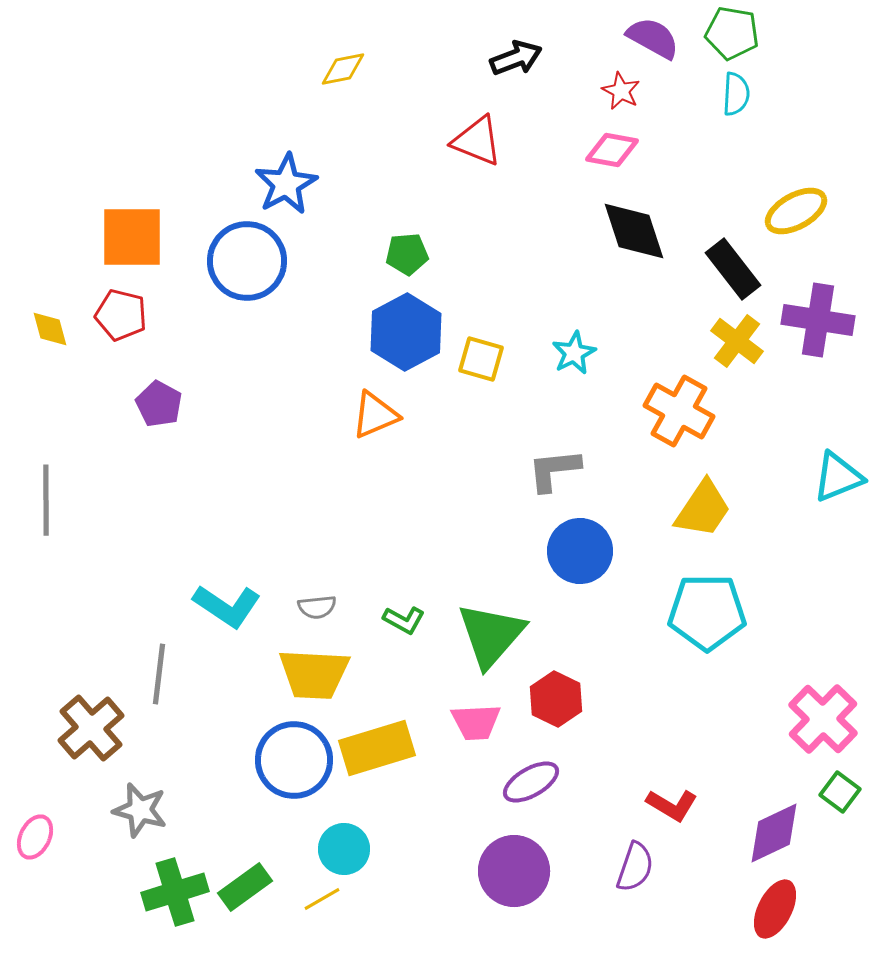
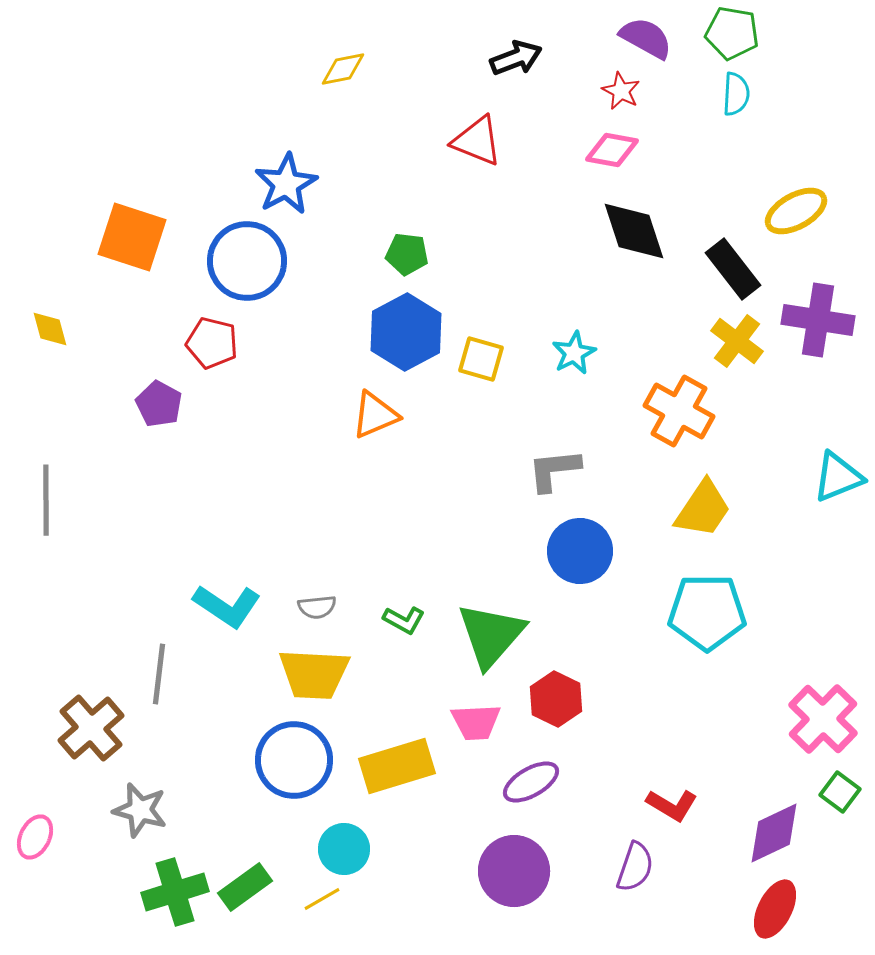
purple semicircle at (653, 38): moved 7 px left
orange square at (132, 237): rotated 18 degrees clockwise
green pentagon at (407, 254): rotated 12 degrees clockwise
red pentagon at (121, 315): moved 91 px right, 28 px down
yellow rectangle at (377, 748): moved 20 px right, 18 px down
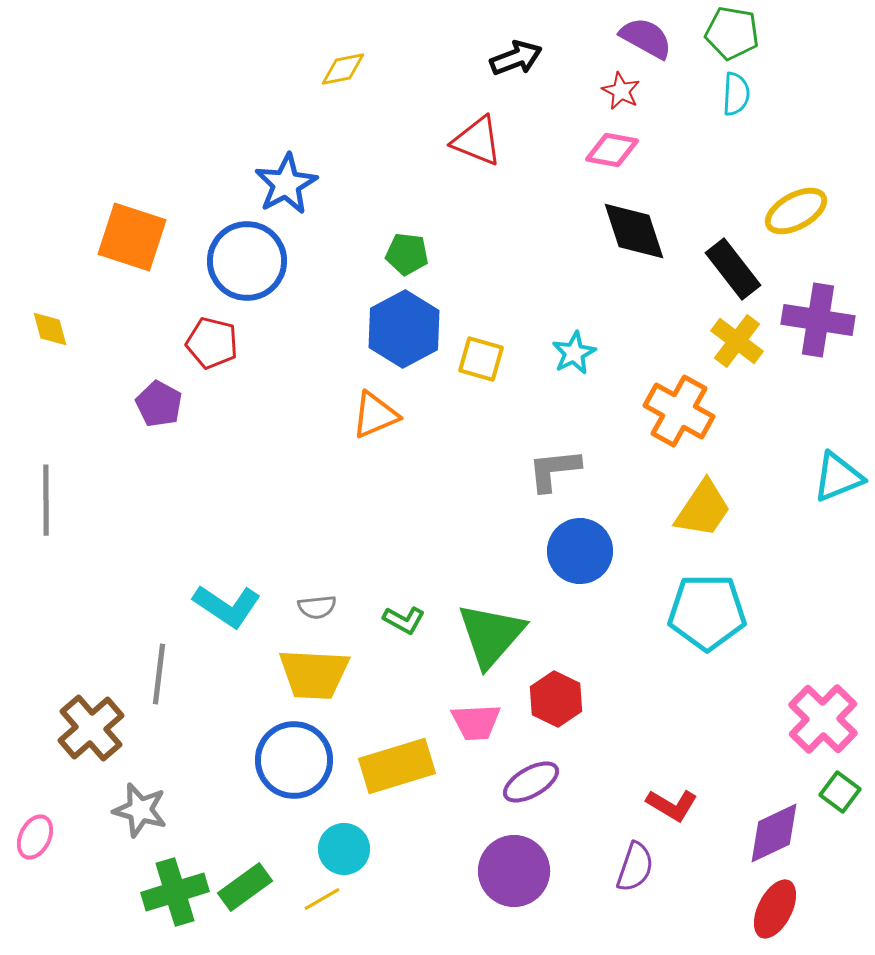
blue hexagon at (406, 332): moved 2 px left, 3 px up
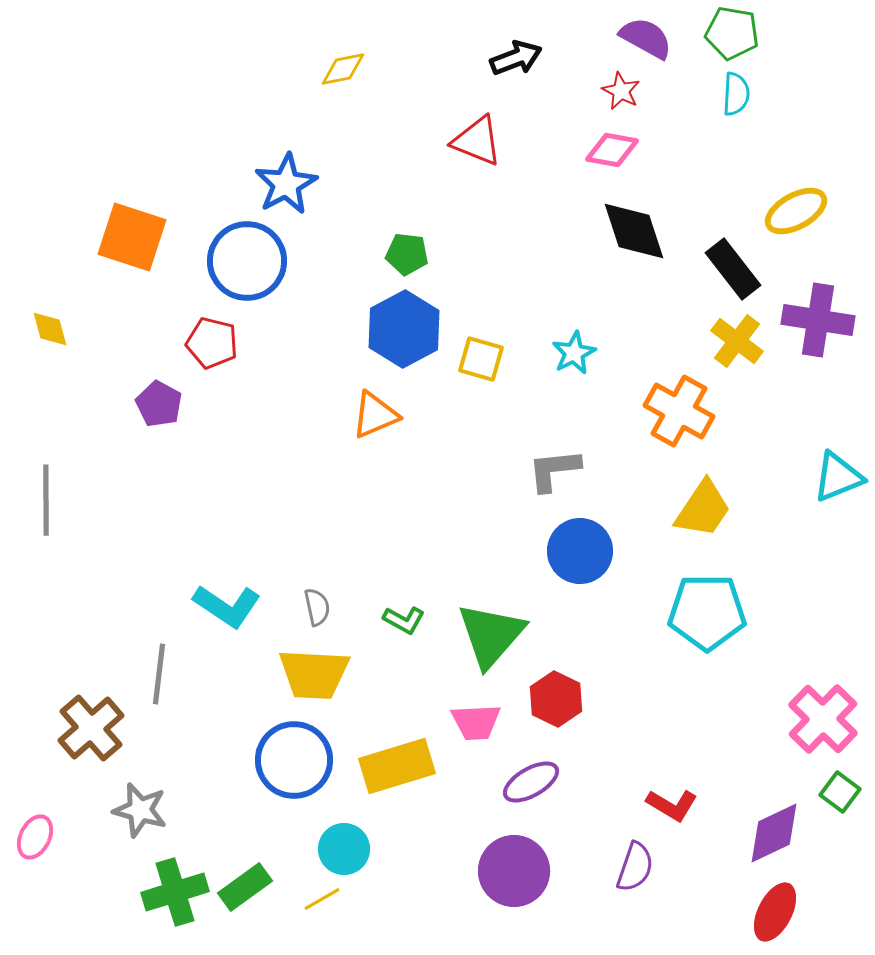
gray semicircle at (317, 607): rotated 96 degrees counterclockwise
red ellipse at (775, 909): moved 3 px down
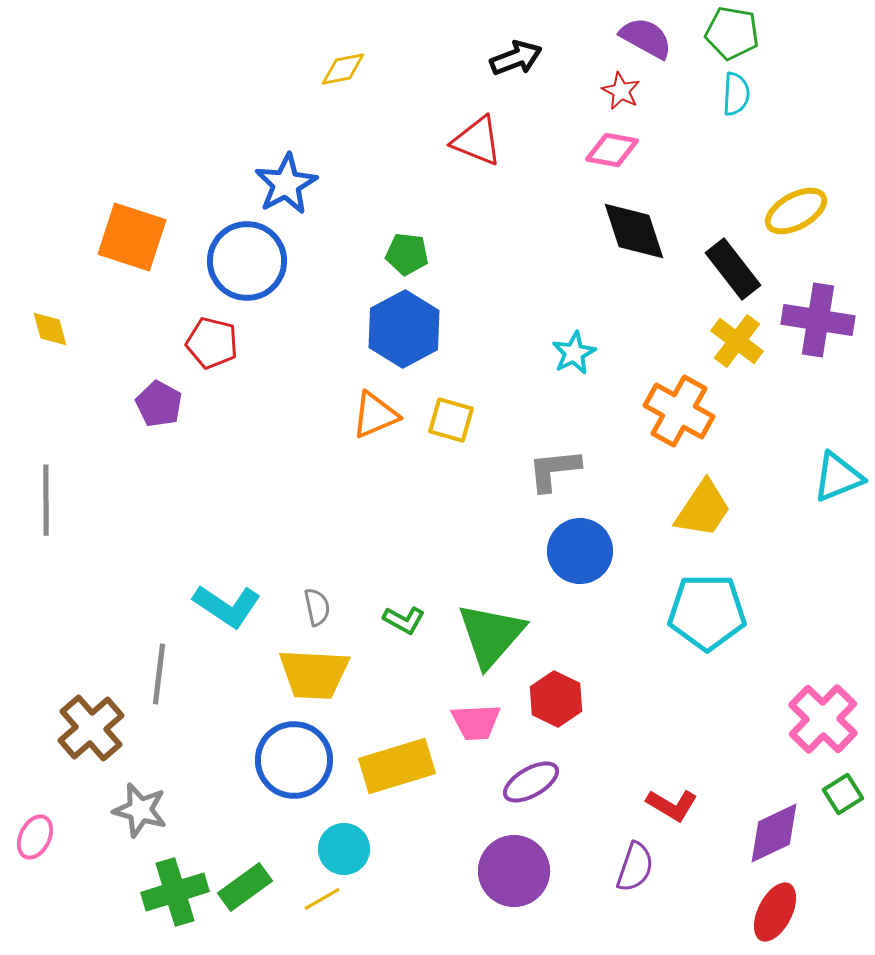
yellow square at (481, 359): moved 30 px left, 61 px down
green square at (840, 792): moved 3 px right, 2 px down; rotated 21 degrees clockwise
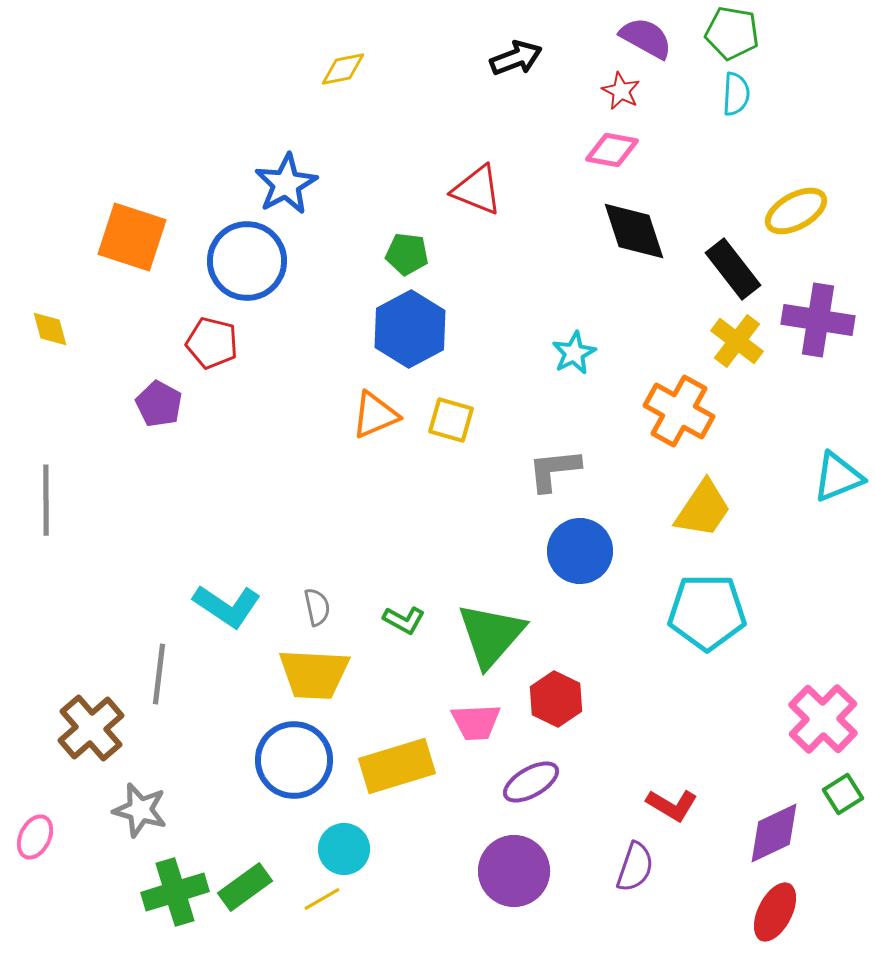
red triangle at (477, 141): moved 49 px down
blue hexagon at (404, 329): moved 6 px right
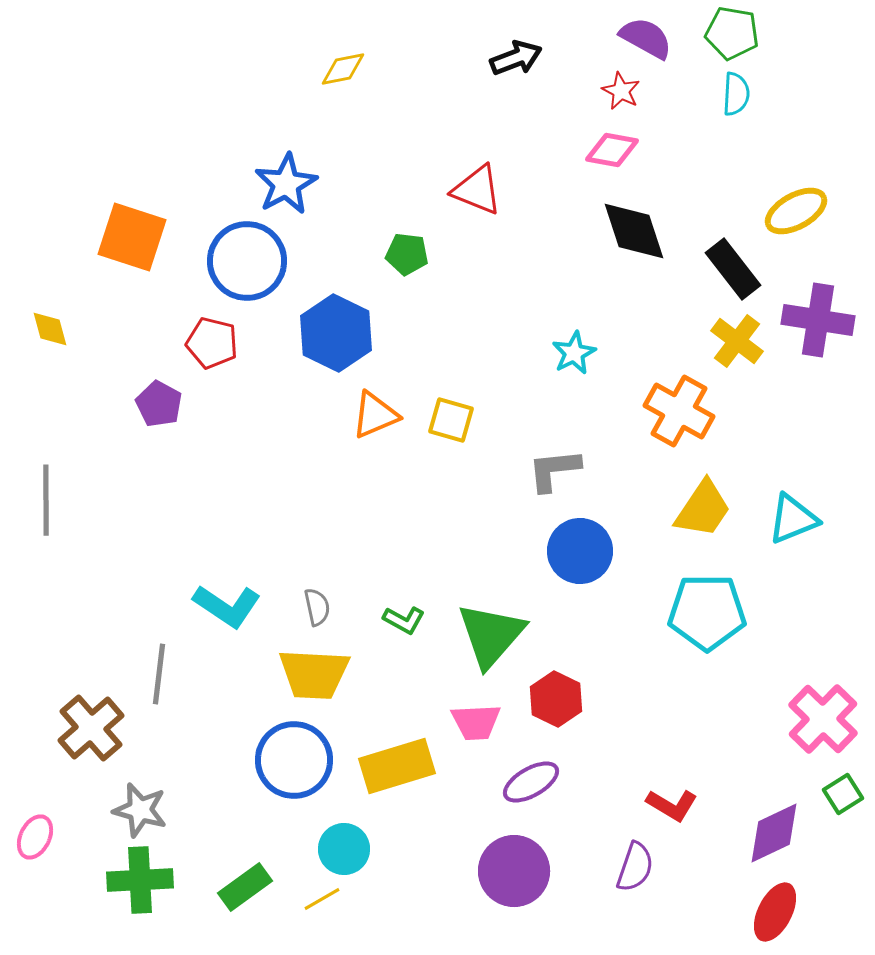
blue hexagon at (410, 329): moved 74 px left, 4 px down; rotated 6 degrees counterclockwise
cyan triangle at (838, 477): moved 45 px left, 42 px down
green cross at (175, 892): moved 35 px left, 12 px up; rotated 14 degrees clockwise
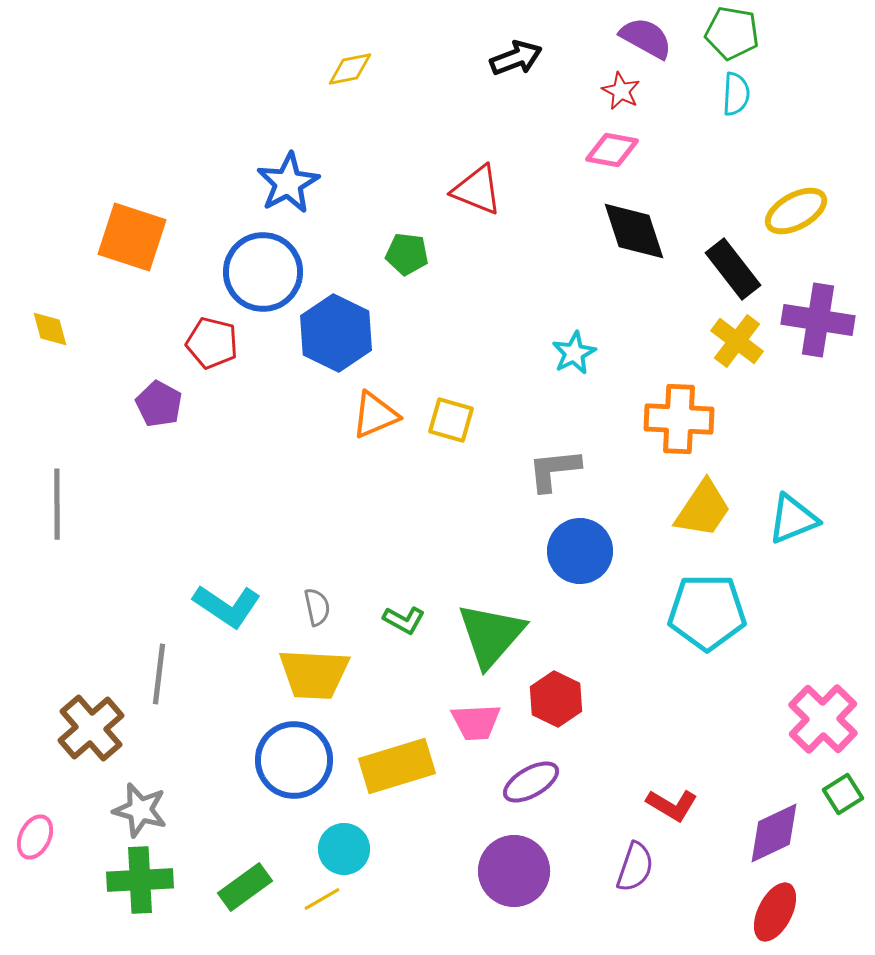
yellow diamond at (343, 69): moved 7 px right
blue star at (286, 184): moved 2 px right, 1 px up
blue circle at (247, 261): moved 16 px right, 11 px down
orange cross at (679, 411): moved 8 px down; rotated 26 degrees counterclockwise
gray line at (46, 500): moved 11 px right, 4 px down
